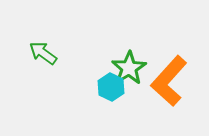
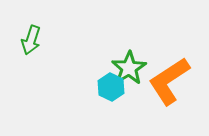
green arrow: moved 12 px left, 13 px up; rotated 108 degrees counterclockwise
orange L-shape: rotated 15 degrees clockwise
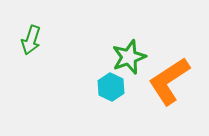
green star: moved 11 px up; rotated 12 degrees clockwise
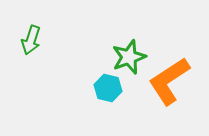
cyan hexagon: moved 3 px left, 1 px down; rotated 12 degrees counterclockwise
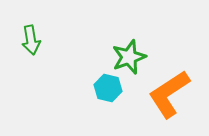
green arrow: rotated 28 degrees counterclockwise
orange L-shape: moved 13 px down
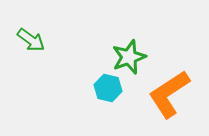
green arrow: rotated 44 degrees counterclockwise
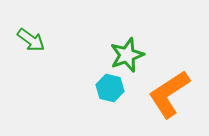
green star: moved 2 px left, 2 px up
cyan hexagon: moved 2 px right
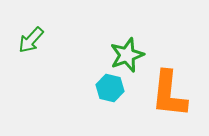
green arrow: rotated 96 degrees clockwise
orange L-shape: rotated 51 degrees counterclockwise
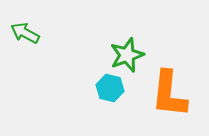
green arrow: moved 6 px left, 7 px up; rotated 76 degrees clockwise
